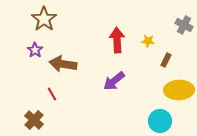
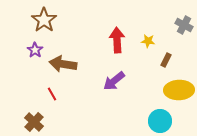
brown star: moved 1 px down
brown cross: moved 2 px down
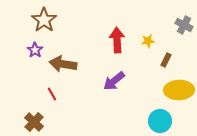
yellow star: rotated 16 degrees counterclockwise
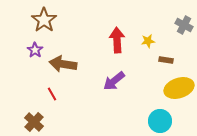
brown rectangle: rotated 72 degrees clockwise
yellow ellipse: moved 2 px up; rotated 16 degrees counterclockwise
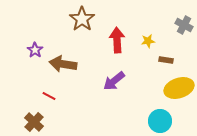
brown star: moved 38 px right, 1 px up
red line: moved 3 px left, 2 px down; rotated 32 degrees counterclockwise
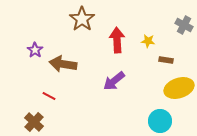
yellow star: rotated 16 degrees clockwise
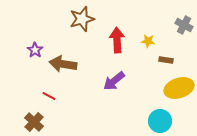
brown star: rotated 20 degrees clockwise
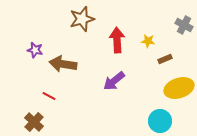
purple star: rotated 21 degrees counterclockwise
brown rectangle: moved 1 px left, 1 px up; rotated 32 degrees counterclockwise
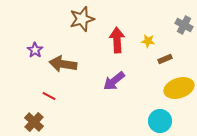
purple star: rotated 21 degrees clockwise
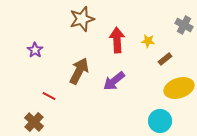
brown rectangle: rotated 16 degrees counterclockwise
brown arrow: moved 16 px right, 7 px down; rotated 108 degrees clockwise
